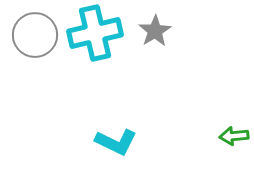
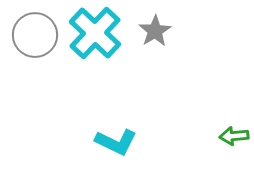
cyan cross: rotated 34 degrees counterclockwise
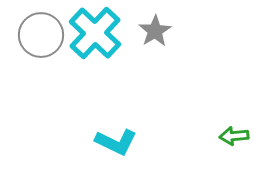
gray circle: moved 6 px right
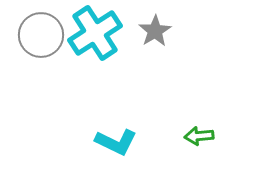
cyan cross: rotated 14 degrees clockwise
green arrow: moved 35 px left
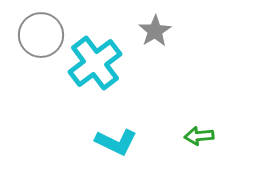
cyan cross: moved 30 px down; rotated 4 degrees counterclockwise
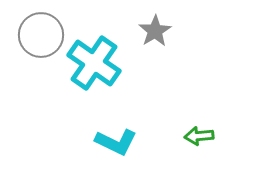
cyan cross: moved 1 px left; rotated 18 degrees counterclockwise
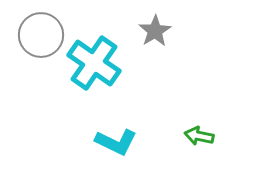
green arrow: rotated 16 degrees clockwise
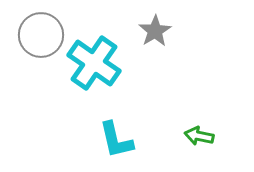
cyan L-shape: moved 2 px up; rotated 51 degrees clockwise
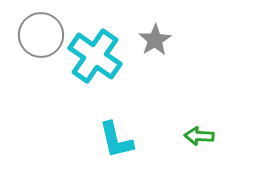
gray star: moved 9 px down
cyan cross: moved 1 px right, 7 px up
green arrow: rotated 8 degrees counterclockwise
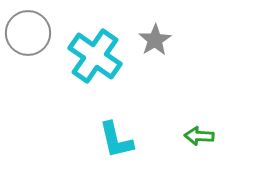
gray circle: moved 13 px left, 2 px up
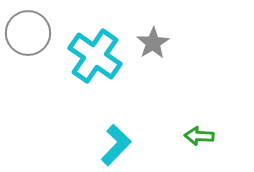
gray star: moved 2 px left, 3 px down
cyan L-shape: moved 5 px down; rotated 123 degrees counterclockwise
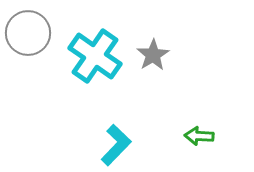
gray star: moved 12 px down
